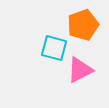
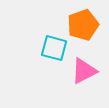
pink triangle: moved 4 px right, 1 px down
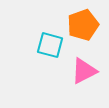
cyan square: moved 4 px left, 3 px up
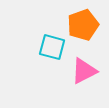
cyan square: moved 2 px right, 2 px down
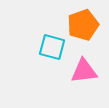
pink triangle: rotated 20 degrees clockwise
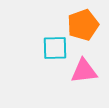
cyan square: moved 3 px right, 1 px down; rotated 16 degrees counterclockwise
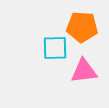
orange pentagon: moved 1 px left, 2 px down; rotated 24 degrees clockwise
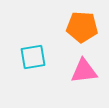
cyan square: moved 22 px left, 9 px down; rotated 8 degrees counterclockwise
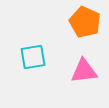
orange pentagon: moved 3 px right, 5 px up; rotated 20 degrees clockwise
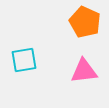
cyan square: moved 9 px left, 3 px down
